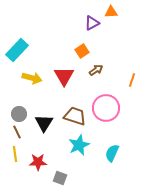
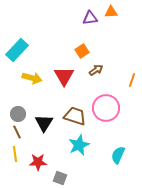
purple triangle: moved 2 px left, 5 px up; rotated 21 degrees clockwise
gray circle: moved 1 px left
cyan semicircle: moved 6 px right, 2 px down
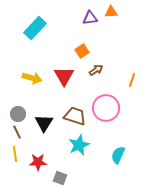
cyan rectangle: moved 18 px right, 22 px up
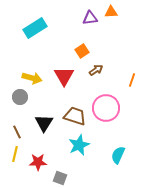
cyan rectangle: rotated 15 degrees clockwise
gray circle: moved 2 px right, 17 px up
yellow line: rotated 21 degrees clockwise
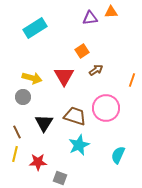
gray circle: moved 3 px right
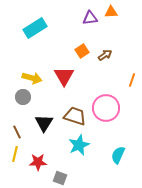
brown arrow: moved 9 px right, 15 px up
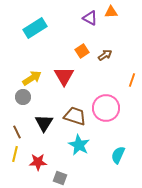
purple triangle: rotated 35 degrees clockwise
yellow arrow: rotated 48 degrees counterclockwise
cyan star: rotated 20 degrees counterclockwise
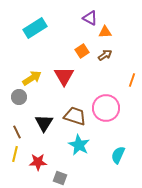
orange triangle: moved 6 px left, 20 px down
gray circle: moved 4 px left
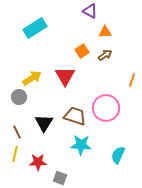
purple triangle: moved 7 px up
red triangle: moved 1 px right
cyan star: moved 2 px right; rotated 25 degrees counterclockwise
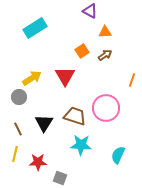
brown line: moved 1 px right, 3 px up
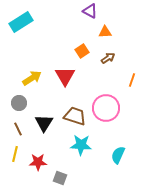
cyan rectangle: moved 14 px left, 6 px up
brown arrow: moved 3 px right, 3 px down
gray circle: moved 6 px down
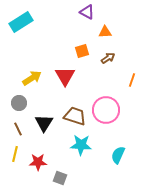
purple triangle: moved 3 px left, 1 px down
orange square: rotated 16 degrees clockwise
pink circle: moved 2 px down
